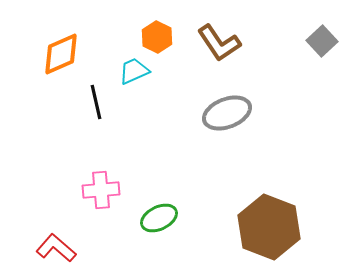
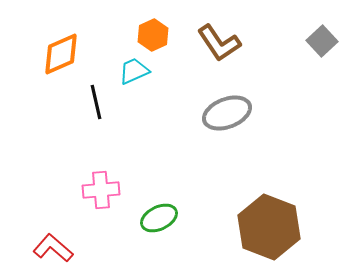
orange hexagon: moved 4 px left, 2 px up; rotated 8 degrees clockwise
red L-shape: moved 3 px left
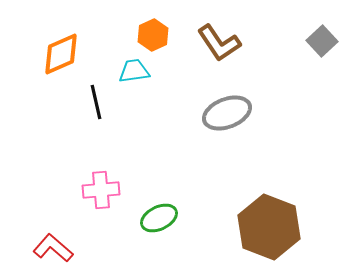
cyan trapezoid: rotated 16 degrees clockwise
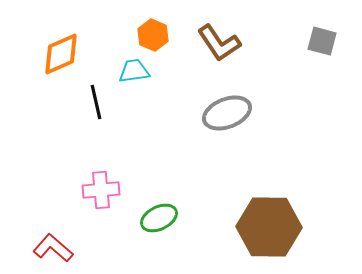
orange hexagon: rotated 12 degrees counterclockwise
gray square: rotated 32 degrees counterclockwise
brown hexagon: rotated 20 degrees counterclockwise
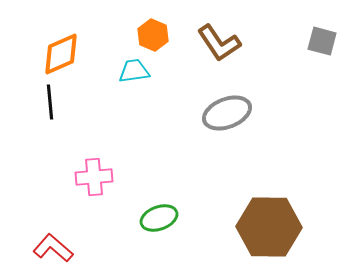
black line: moved 46 px left; rotated 8 degrees clockwise
pink cross: moved 7 px left, 13 px up
green ellipse: rotated 6 degrees clockwise
